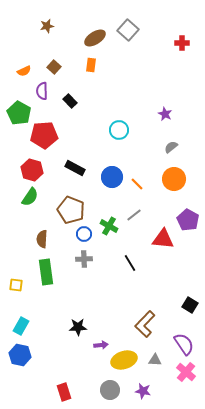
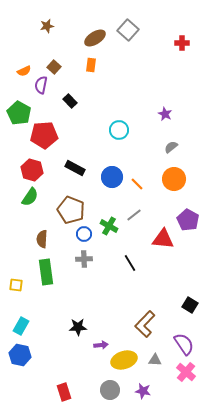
purple semicircle at (42, 91): moved 1 px left, 6 px up; rotated 12 degrees clockwise
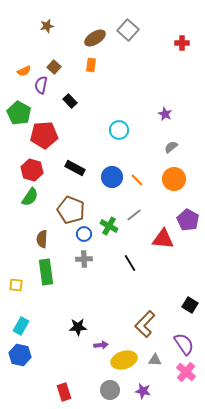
orange line at (137, 184): moved 4 px up
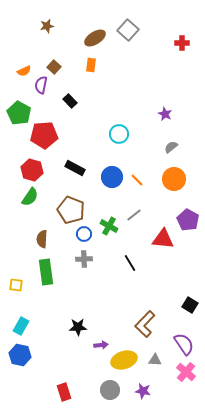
cyan circle at (119, 130): moved 4 px down
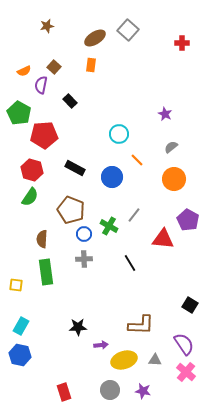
orange line at (137, 180): moved 20 px up
gray line at (134, 215): rotated 14 degrees counterclockwise
brown L-shape at (145, 324): moved 4 px left, 1 px down; rotated 132 degrees counterclockwise
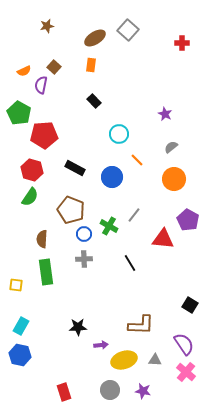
black rectangle at (70, 101): moved 24 px right
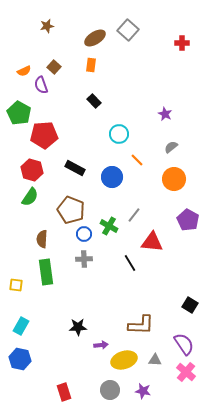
purple semicircle at (41, 85): rotated 30 degrees counterclockwise
red triangle at (163, 239): moved 11 px left, 3 px down
blue hexagon at (20, 355): moved 4 px down
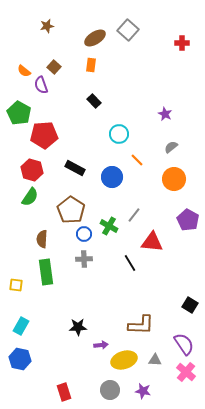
orange semicircle at (24, 71): rotated 64 degrees clockwise
brown pentagon at (71, 210): rotated 12 degrees clockwise
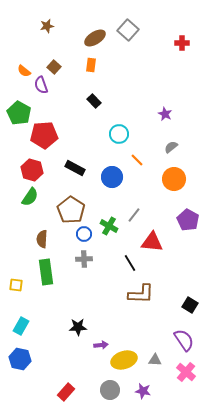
brown L-shape at (141, 325): moved 31 px up
purple semicircle at (184, 344): moved 4 px up
red rectangle at (64, 392): moved 2 px right; rotated 60 degrees clockwise
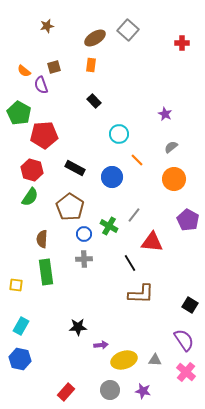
brown square at (54, 67): rotated 32 degrees clockwise
brown pentagon at (71, 210): moved 1 px left, 3 px up
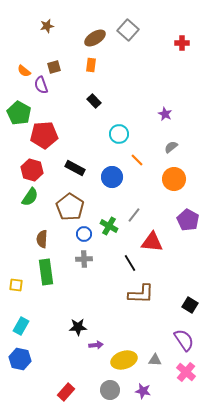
purple arrow at (101, 345): moved 5 px left
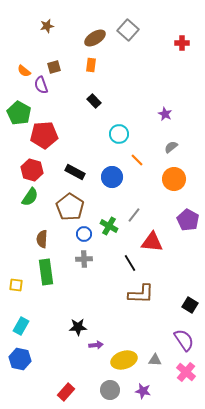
black rectangle at (75, 168): moved 4 px down
